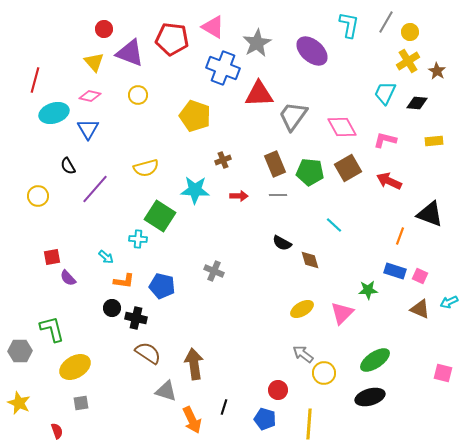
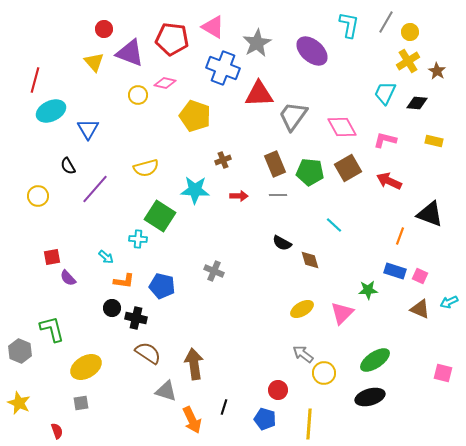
pink diamond at (90, 96): moved 75 px right, 13 px up
cyan ellipse at (54, 113): moved 3 px left, 2 px up; rotated 8 degrees counterclockwise
yellow rectangle at (434, 141): rotated 18 degrees clockwise
gray hexagon at (20, 351): rotated 25 degrees clockwise
yellow ellipse at (75, 367): moved 11 px right
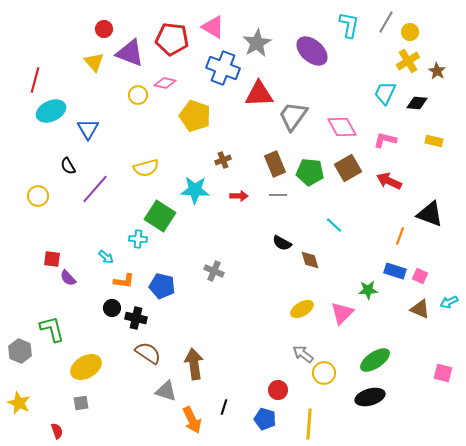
red square at (52, 257): moved 2 px down; rotated 18 degrees clockwise
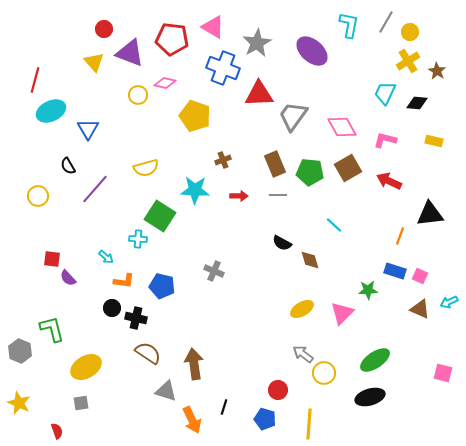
black triangle at (430, 214): rotated 28 degrees counterclockwise
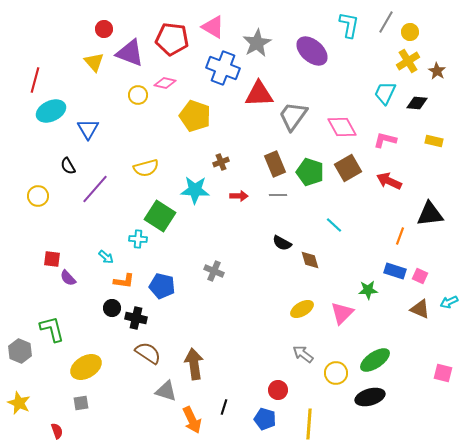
brown cross at (223, 160): moved 2 px left, 2 px down
green pentagon at (310, 172): rotated 12 degrees clockwise
yellow circle at (324, 373): moved 12 px right
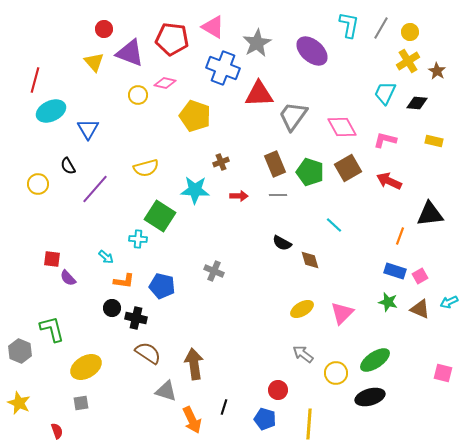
gray line at (386, 22): moved 5 px left, 6 px down
yellow circle at (38, 196): moved 12 px up
pink square at (420, 276): rotated 35 degrees clockwise
green star at (368, 290): moved 20 px right, 12 px down; rotated 18 degrees clockwise
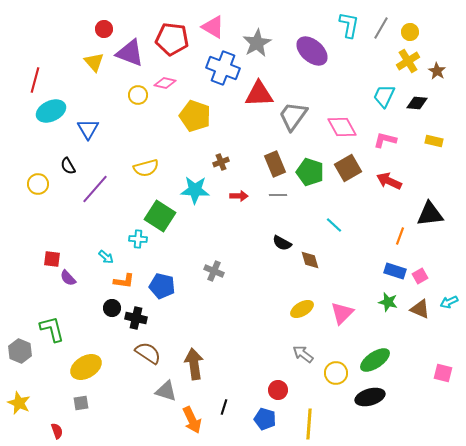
cyan trapezoid at (385, 93): moved 1 px left, 3 px down
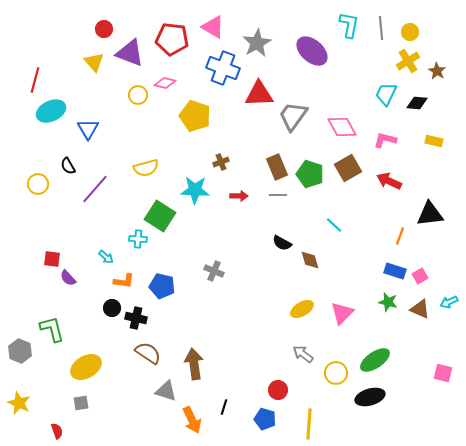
gray line at (381, 28): rotated 35 degrees counterclockwise
cyan trapezoid at (384, 96): moved 2 px right, 2 px up
brown rectangle at (275, 164): moved 2 px right, 3 px down
green pentagon at (310, 172): moved 2 px down
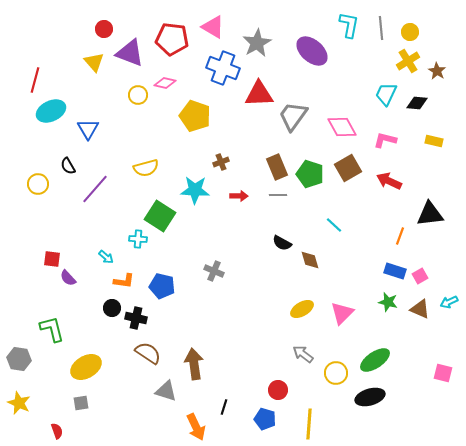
gray hexagon at (20, 351): moved 1 px left, 8 px down; rotated 15 degrees counterclockwise
orange arrow at (192, 420): moved 4 px right, 7 px down
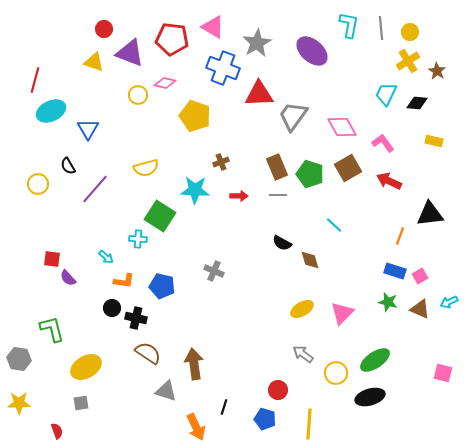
yellow triangle at (94, 62): rotated 30 degrees counterclockwise
pink L-shape at (385, 140): moved 2 px left, 3 px down; rotated 40 degrees clockwise
yellow star at (19, 403): rotated 25 degrees counterclockwise
